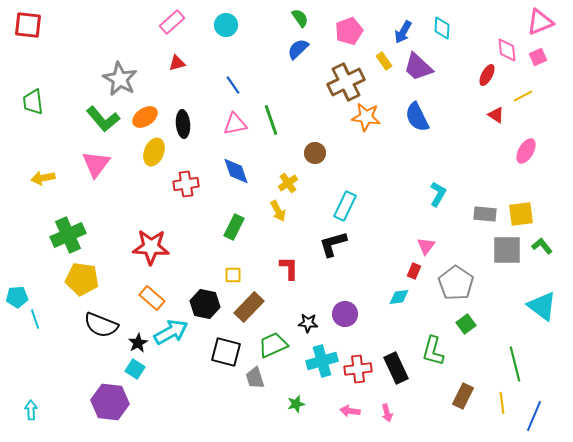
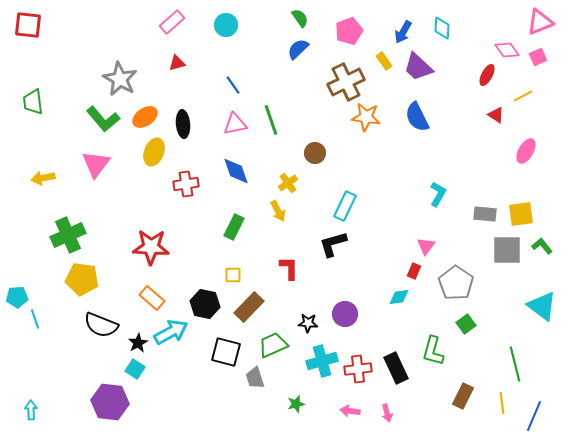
pink diamond at (507, 50): rotated 30 degrees counterclockwise
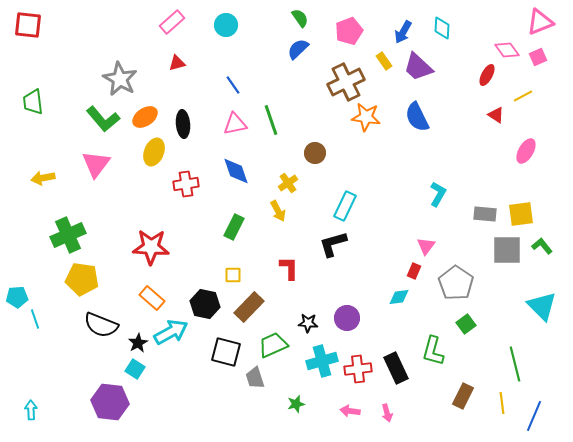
cyan triangle at (542, 306): rotated 8 degrees clockwise
purple circle at (345, 314): moved 2 px right, 4 px down
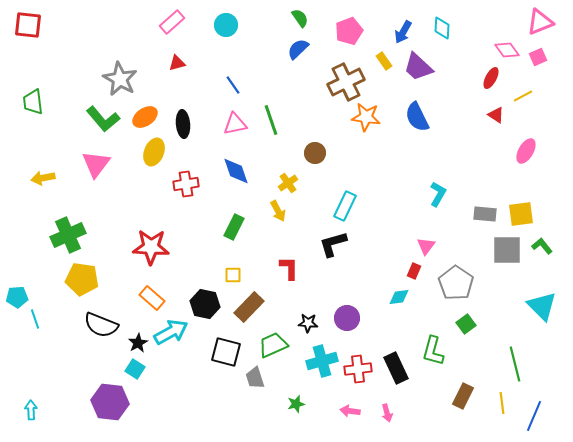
red ellipse at (487, 75): moved 4 px right, 3 px down
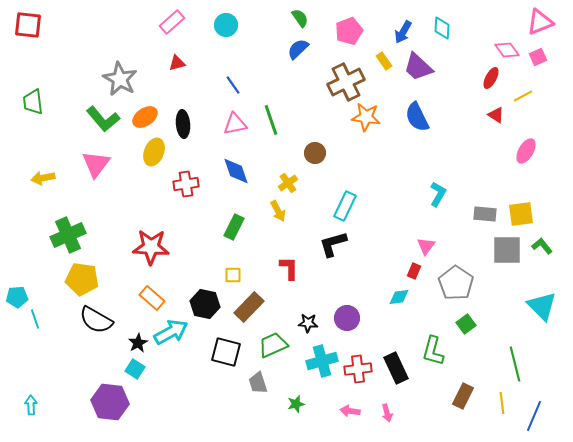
black semicircle at (101, 325): moved 5 px left, 5 px up; rotated 8 degrees clockwise
gray trapezoid at (255, 378): moved 3 px right, 5 px down
cyan arrow at (31, 410): moved 5 px up
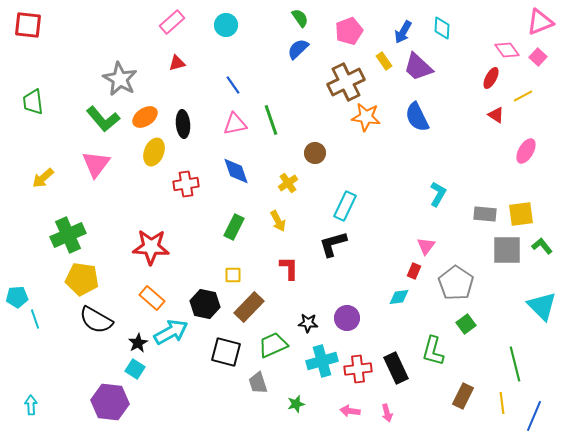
pink square at (538, 57): rotated 24 degrees counterclockwise
yellow arrow at (43, 178): rotated 30 degrees counterclockwise
yellow arrow at (278, 211): moved 10 px down
